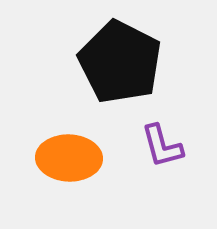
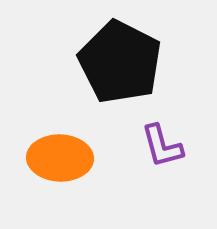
orange ellipse: moved 9 px left
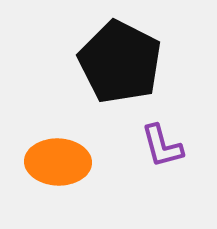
orange ellipse: moved 2 px left, 4 px down
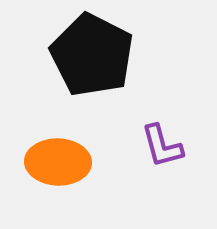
black pentagon: moved 28 px left, 7 px up
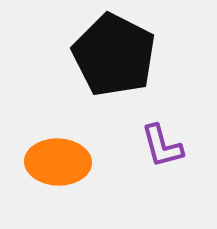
black pentagon: moved 22 px right
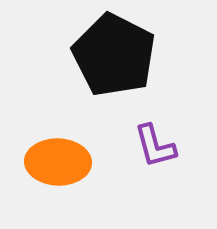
purple L-shape: moved 7 px left
